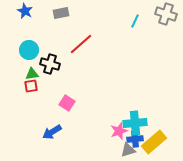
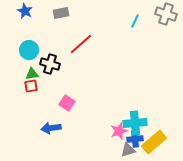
blue arrow: moved 1 px left, 4 px up; rotated 24 degrees clockwise
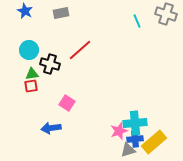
cyan line: moved 2 px right; rotated 48 degrees counterclockwise
red line: moved 1 px left, 6 px down
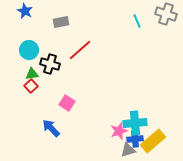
gray rectangle: moved 9 px down
red square: rotated 32 degrees counterclockwise
blue arrow: rotated 54 degrees clockwise
yellow rectangle: moved 1 px left, 1 px up
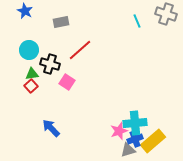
pink square: moved 21 px up
blue cross: rotated 14 degrees counterclockwise
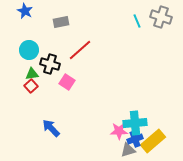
gray cross: moved 5 px left, 3 px down
pink star: rotated 18 degrees clockwise
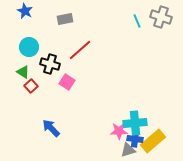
gray rectangle: moved 4 px right, 3 px up
cyan circle: moved 3 px up
green triangle: moved 9 px left, 2 px up; rotated 40 degrees clockwise
blue cross: rotated 28 degrees clockwise
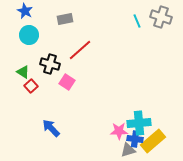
cyan circle: moved 12 px up
cyan cross: moved 4 px right
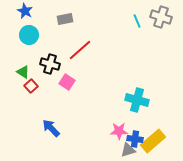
cyan cross: moved 2 px left, 23 px up; rotated 20 degrees clockwise
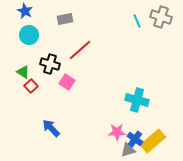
pink star: moved 2 px left, 1 px down
blue cross: rotated 28 degrees clockwise
